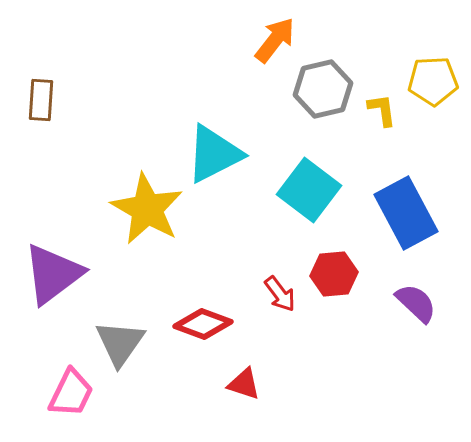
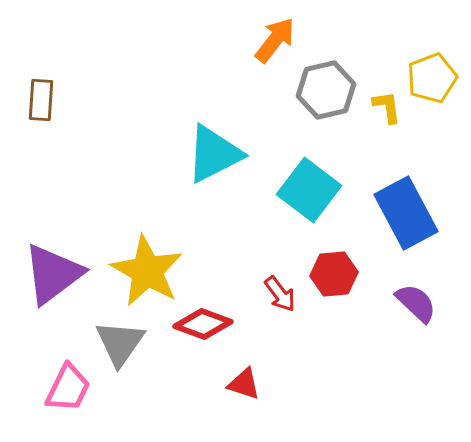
yellow pentagon: moved 1 px left, 3 px up; rotated 18 degrees counterclockwise
gray hexagon: moved 3 px right, 1 px down
yellow L-shape: moved 5 px right, 3 px up
yellow star: moved 62 px down
pink trapezoid: moved 3 px left, 5 px up
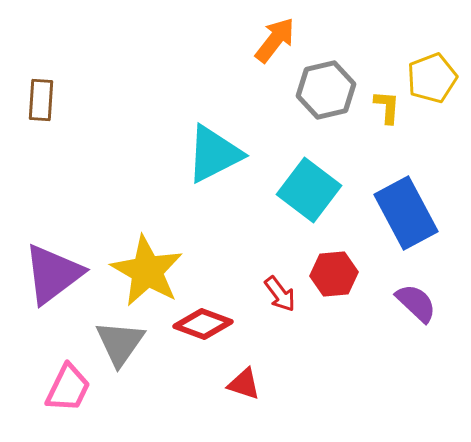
yellow L-shape: rotated 12 degrees clockwise
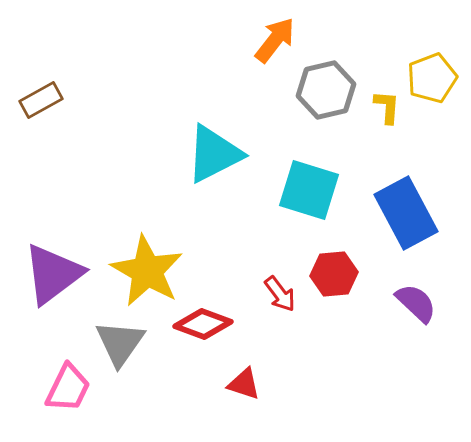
brown rectangle: rotated 57 degrees clockwise
cyan square: rotated 20 degrees counterclockwise
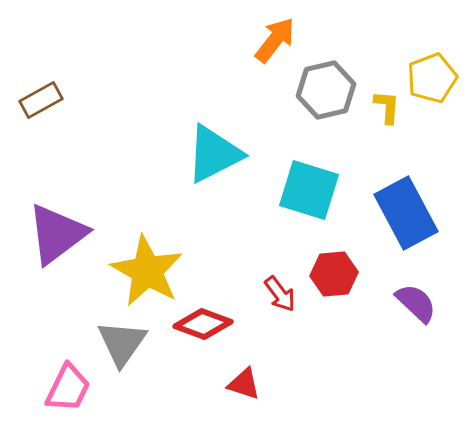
purple triangle: moved 4 px right, 40 px up
gray triangle: moved 2 px right
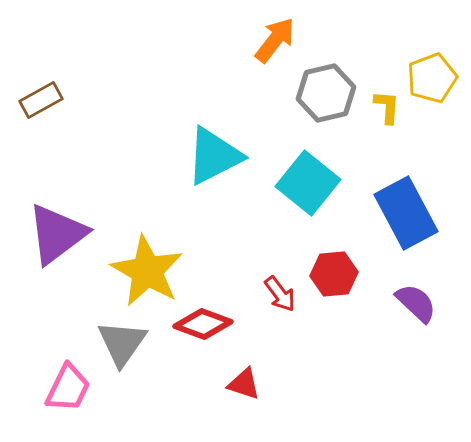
gray hexagon: moved 3 px down
cyan triangle: moved 2 px down
cyan square: moved 1 px left, 7 px up; rotated 22 degrees clockwise
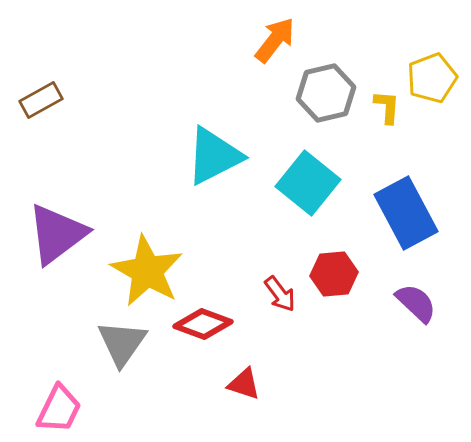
pink trapezoid: moved 9 px left, 21 px down
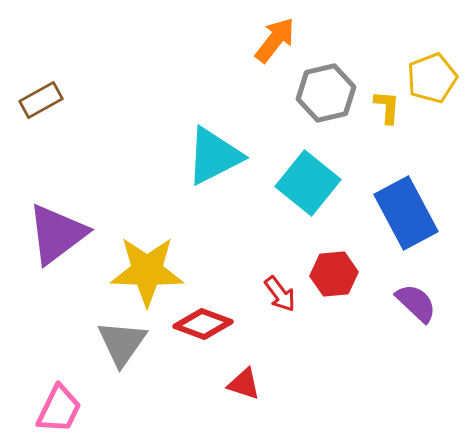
yellow star: rotated 28 degrees counterclockwise
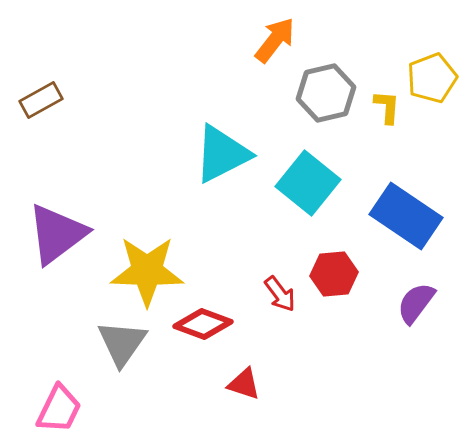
cyan triangle: moved 8 px right, 2 px up
blue rectangle: moved 3 px down; rotated 28 degrees counterclockwise
purple semicircle: rotated 96 degrees counterclockwise
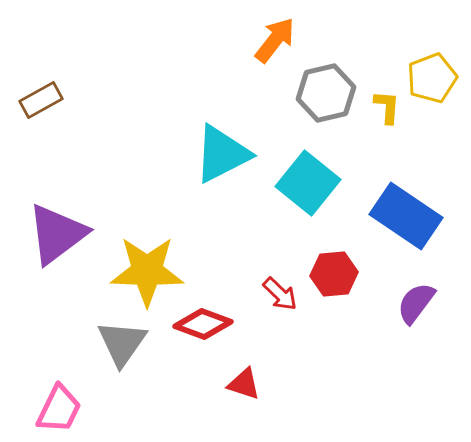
red arrow: rotated 9 degrees counterclockwise
